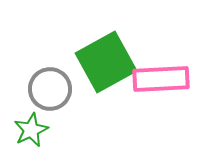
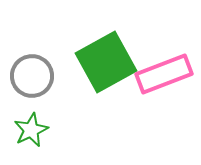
pink rectangle: moved 3 px right, 5 px up; rotated 18 degrees counterclockwise
gray circle: moved 18 px left, 13 px up
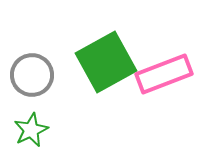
gray circle: moved 1 px up
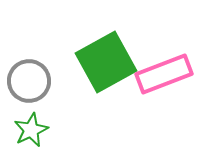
gray circle: moved 3 px left, 6 px down
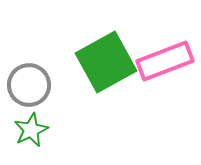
pink rectangle: moved 1 px right, 13 px up
gray circle: moved 4 px down
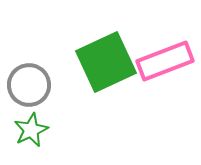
green square: rotated 4 degrees clockwise
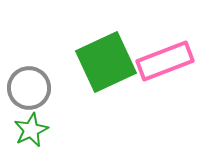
gray circle: moved 3 px down
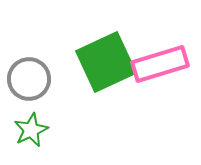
pink rectangle: moved 5 px left, 3 px down; rotated 4 degrees clockwise
gray circle: moved 9 px up
